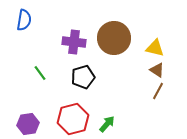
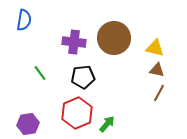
brown triangle: rotated 21 degrees counterclockwise
black pentagon: rotated 10 degrees clockwise
brown line: moved 1 px right, 2 px down
red hexagon: moved 4 px right, 6 px up; rotated 8 degrees counterclockwise
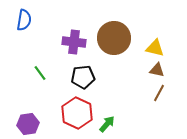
red hexagon: rotated 12 degrees counterclockwise
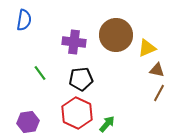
brown circle: moved 2 px right, 3 px up
yellow triangle: moved 8 px left; rotated 36 degrees counterclockwise
black pentagon: moved 2 px left, 2 px down
purple hexagon: moved 2 px up
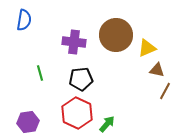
green line: rotated 21 degrees clockwise
brown line: moved 6 px right, 2 px up
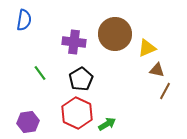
brown circle: moved 1 px left, 1 px up
green line: rotated 21 degrees counterclockwise
black pentagon: rotated 25 degrees counterclockwise
green arrow: rotated 18 degrees clockwise
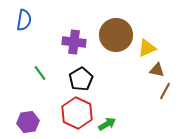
brown circle: moved 1 px right, 1 px down
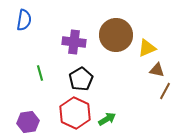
green line: rotated 21 degrees clockwise
red hexagon: moved 2 px left
green arrow: moved 5 px up
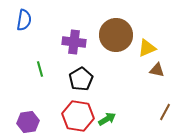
green line: moved 4 px up
brown line: moved 21 px down
red hexagon: moved 3 px right, 3 px down; rotated 16 degrees counterclockwise
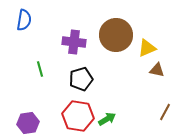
black pentagon: rotated 15 degrees clockwise
purple hexagon: moved 1 px down
